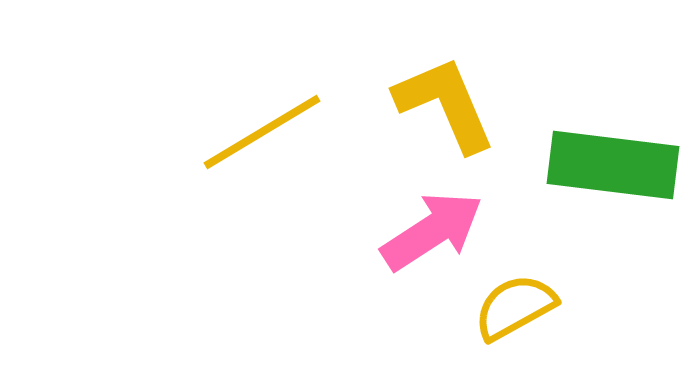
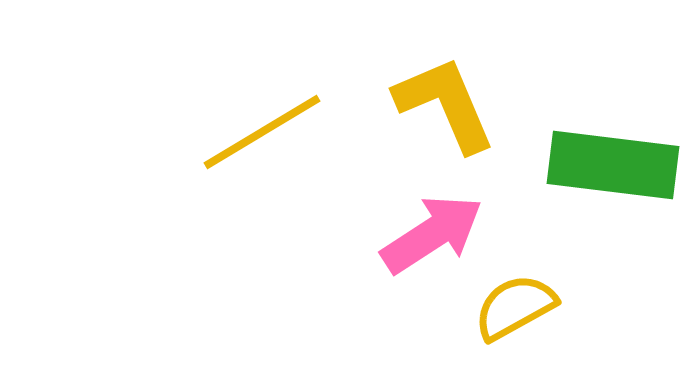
pink arrow: moved 3 px down
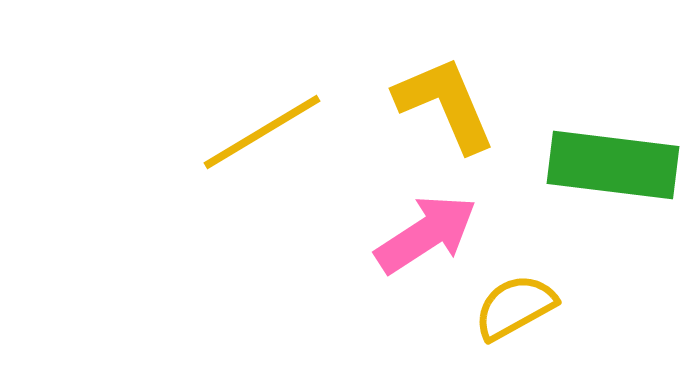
pink arrow: moved 6 px left
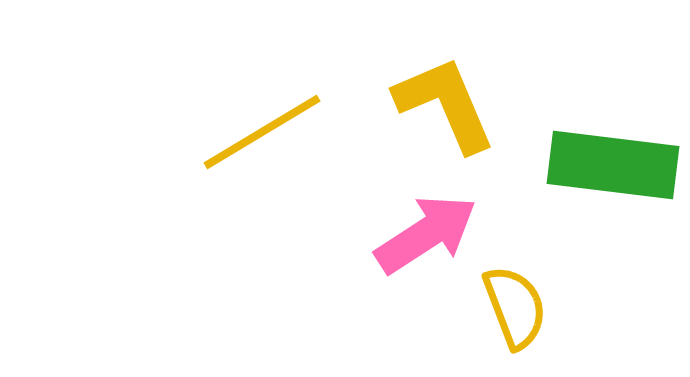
yellow semicircle: rotated 98 degrees clockwise
